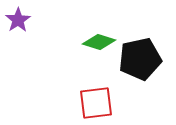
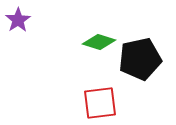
red square: moved 4 px right
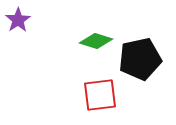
green diamond: moved 3 px left, 1 px up
red square: moved 8 px up
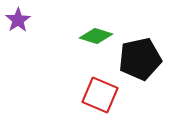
green diamond: moved 5 px up
red square: rotated 30 degrees clockwise
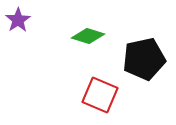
green diamond: moved 8 px left
black pentagon: moved 4 px right
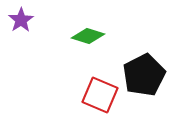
purple star: moved 3 px right
black pentagon: moved 16 px down; rotated 15 degrees counterclockwise
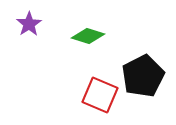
purple star: moved 8 px right, 4 px down
black pentagon: moved 1 px left, 1 px down
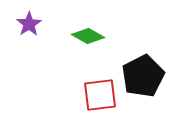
green diamond: rotated 12 degrees clockwise
red square: rotated 30 degrees counterclockwise
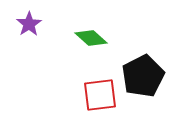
green diamond: moved 3 px right, 2 px down; rotated 12 degrees clockwise
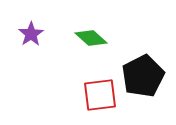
purple star: moved 2 px right, 10 px down
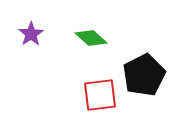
black pentagon: moved 1 px right, 1 px up
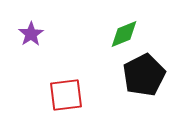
green diamond: moved 33 px right, 4 px up; rotated 64 degrees counterclockwise
red square: moved 34 px left
